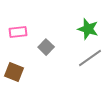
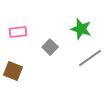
green star: moved 7 px left
gray square: moved 4 px right
brown square: moved 1 px left, 1 px up
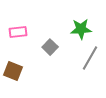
green star: rotated 20 degrees counterclockwise
gray line: rotated 25 degrees counterclockwise
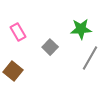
pink rectangle: rotated 66 degrees clockwise
brown square: rotated 18 degrees clockwise
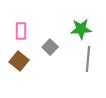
pink rectangle: moved 3 px right, 1 px up; rotated 30 degrees clockwise
gray line: moved 2 px left, 1 px down; rotated 25 degrees counterclockwise
brown square: moved 6 px right, 10 px up
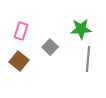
pink rectangle: rotated 18 degrees clockwise
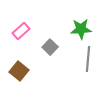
pink rectangle: rotated 30 degrees clockwise
brown square: moved 10 px down
